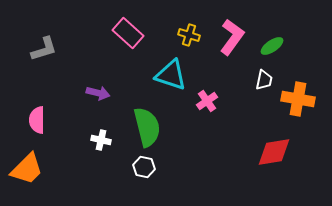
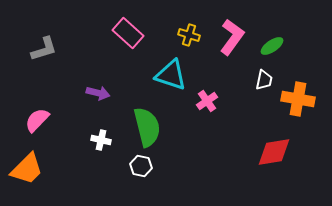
pink semicircle: rotated 44 degrees clockwise
white hexagon: moved 3 px left, 1 px up
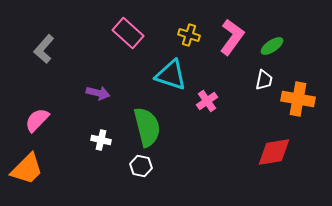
gray L-shape: rotated 148 degrees clockwise
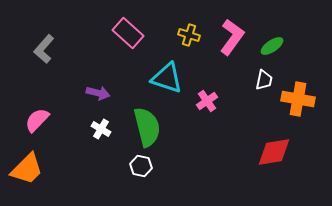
cyan triangle: moved 4 px left, 3 px down
white cross: moved 11 px up; rotated 18 degrees clockwise
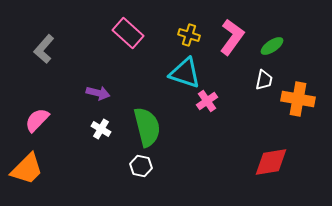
cyan triangle: moved 18 px right, 5 px up
red diamond: moved 3 px left, 10 px down
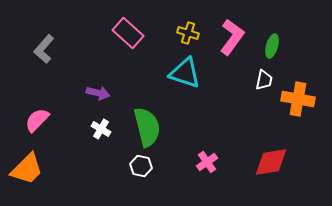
yellow cross: moved 1 px left, 2 px up
green ellipse: rotated 40 degrees counterclockwise
pink cross: moved 61 px down
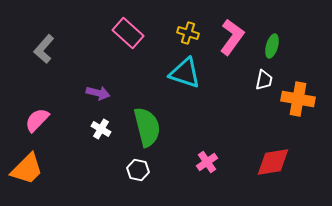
red diamond: moved 2 px right
white hexagon: moved 3 px left, 4 px down
